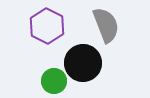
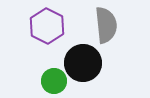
gray semicircle: rotated 15 degrees clockwise
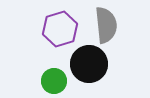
purple hexagon: moved 13 px right, 3 px down; rotated 16 degrees clockwise
black circle: moved 6 px right, 1 px down
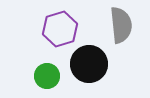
gray semicircle: moved 15 px right
green circle: moved 7 px left, 5 px up
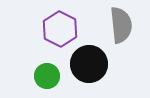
purple hexagon: rotated 16 degrees counterclockwise
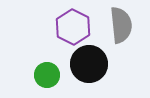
purple hexagon: moved 13 px right, 2 px up
green circle: moved 1 px up
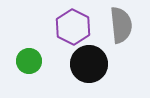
green circle: moved 18 px left, 14 px up
